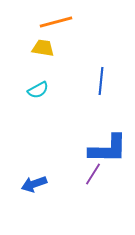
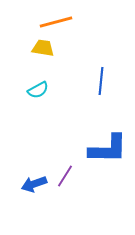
purple line: moved 28 px left, 2 px down
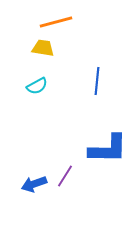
blue line: moved 4 px left
cyan semicircle: moved 1 px left, 4 px up
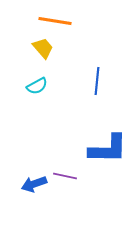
orange line: moved 1 px left, 1 px up; rotated 24 degrees clockwise
yellow trapezoid: rotated 40 degrees clockwise
purple line: rotated 70 degrees clockwise
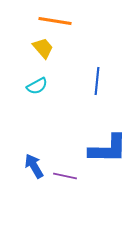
blue arrow: moved 18 px up; rotated 80 degrees clockwise
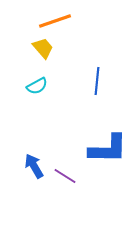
orange line: rotated 28 degrees counterclockwise
purple line: rotated 20 degrees clockwise
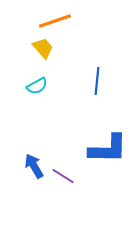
purple line: moved 2 px left
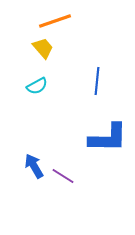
blue L-shape: moved 11 px up
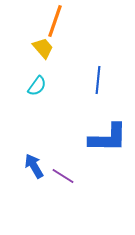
orange line: rotated 52 degrees counterclockwise
blue line: moved 1 px right, 1 px up
cyan semicircle: rotated 25 degrees counterclockwise
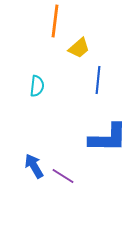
orange line: rotated 12 degrees counterclockwise
yellow trapezoid: moved 36 px right; rotated 90 degrees clockwise
cyan semicircle: rotated 30 degrees counterclockwise
